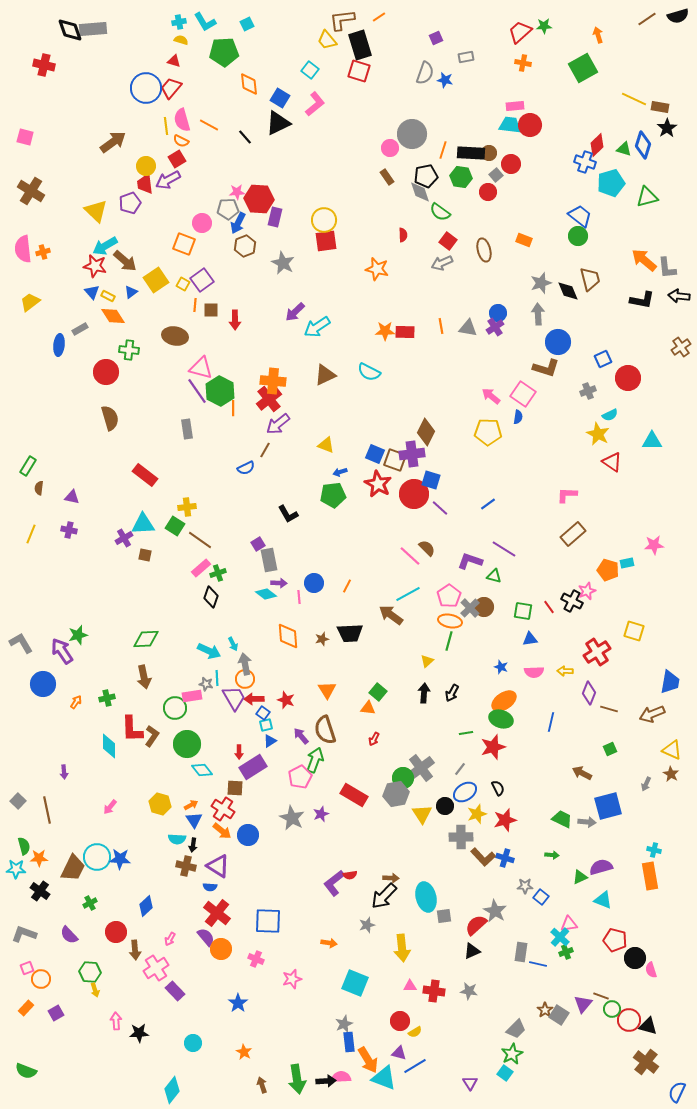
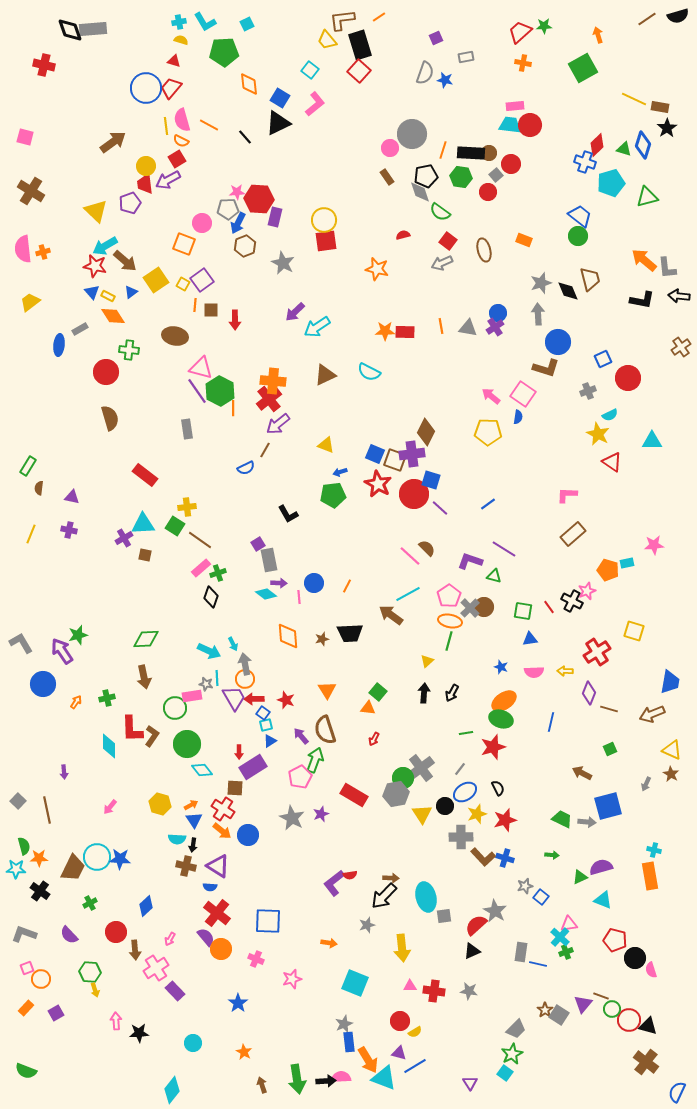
red square at (359, 71): rotated 25 degrees clockwise
red semicircle at (403, 235): rotated 104 degrees counterclockwise
gray star at (525, 886): rotated 14 degrees counterclockwise
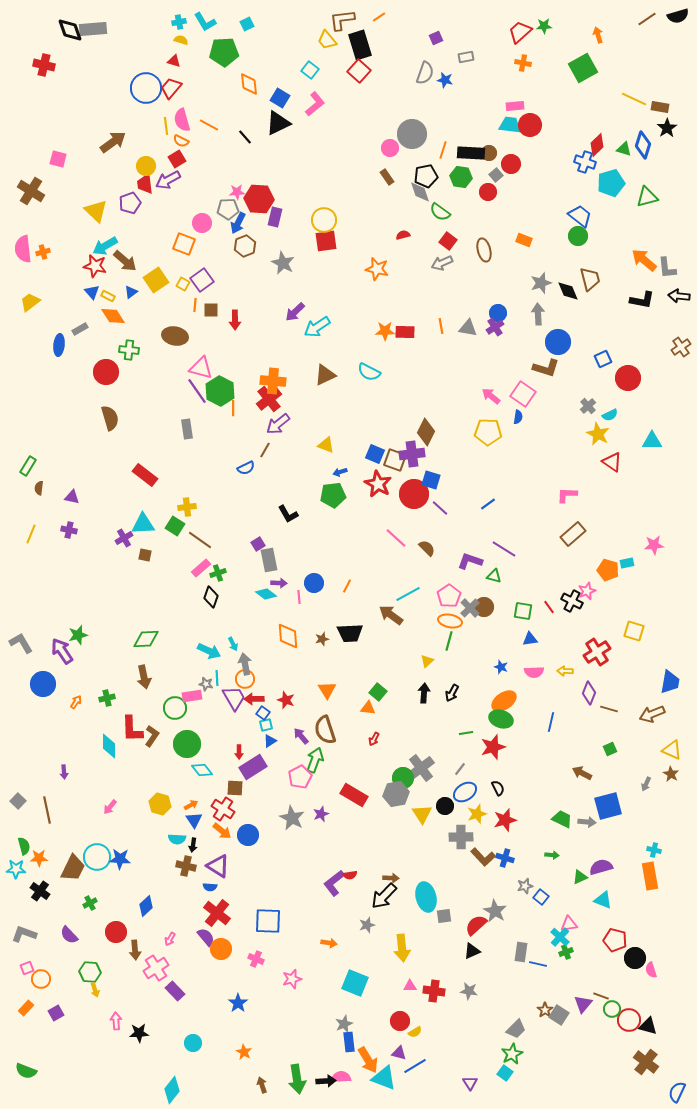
pink square at (25, 137): moved 33 px right, 22 px down
gray cross at (588, 391): moved 15 px down; rotated 21 degrees counterclockwise
pink line at (410, 556): moved 14 px left, 18 px up
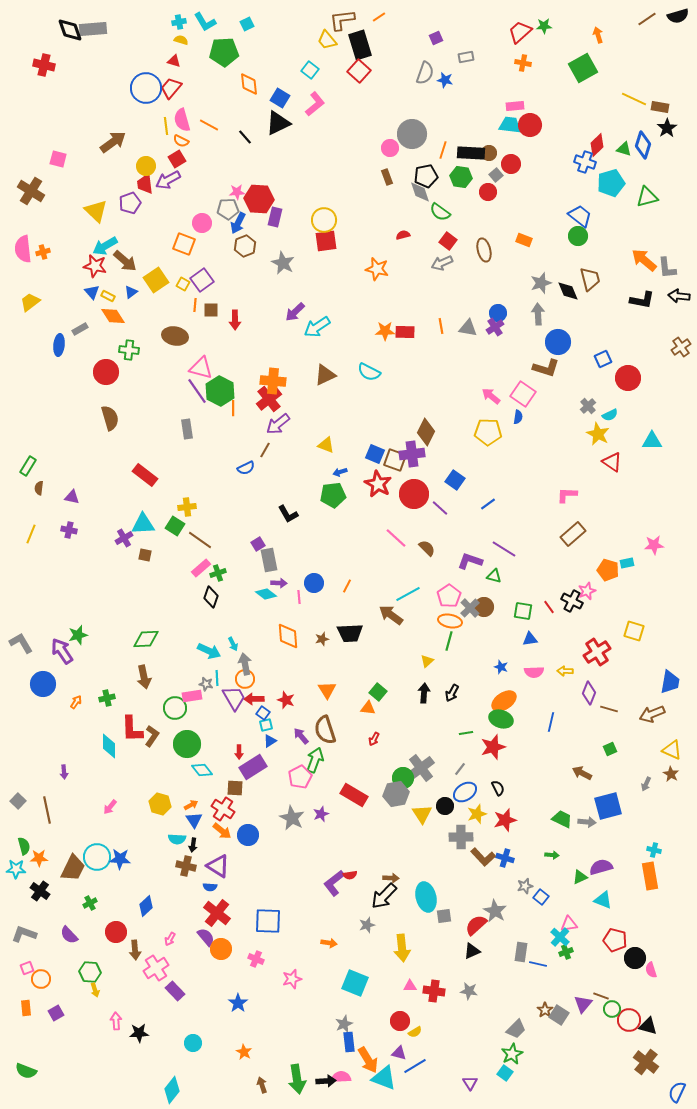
brown rectangle at (387, 177): rotated 14 degrees clockwise
blue square at (431, 480): moved 24 px right; rotated 18 degrees clockwise
orange rectangle at (26, 1008): rotated 49 degrees counterclockwise
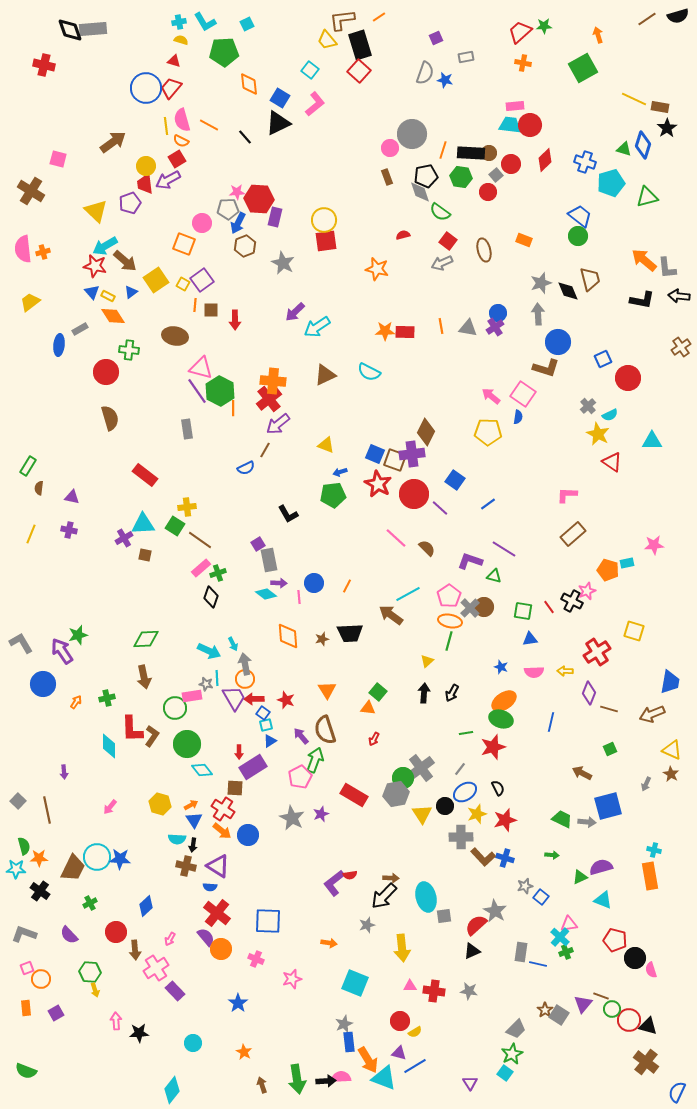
red diamond at (597, 145): moved 52 px left, 15 px down
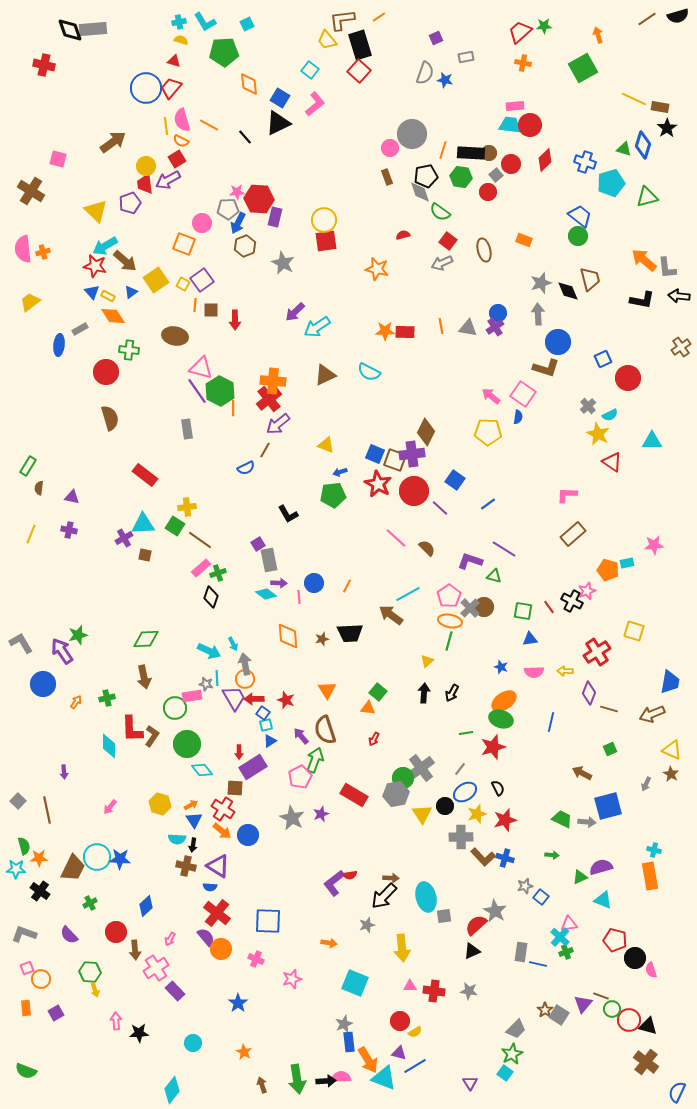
red circle at (414, 494): moved 3 px up
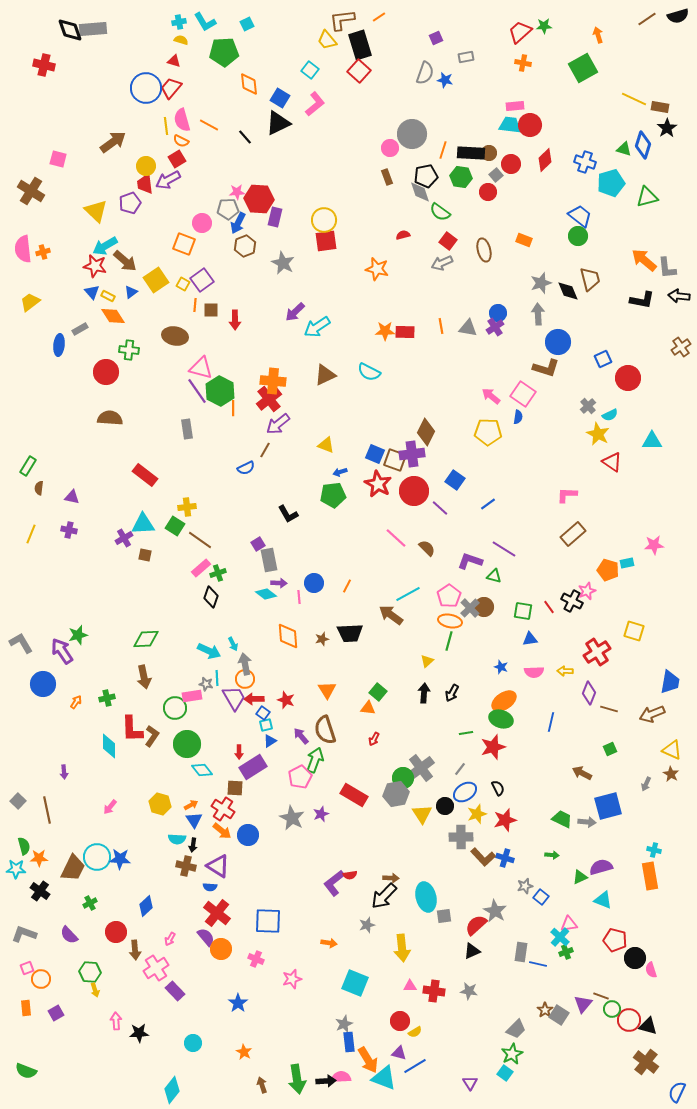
brown semicircle at (110, 418): rotated 70 degrees counterclockwise
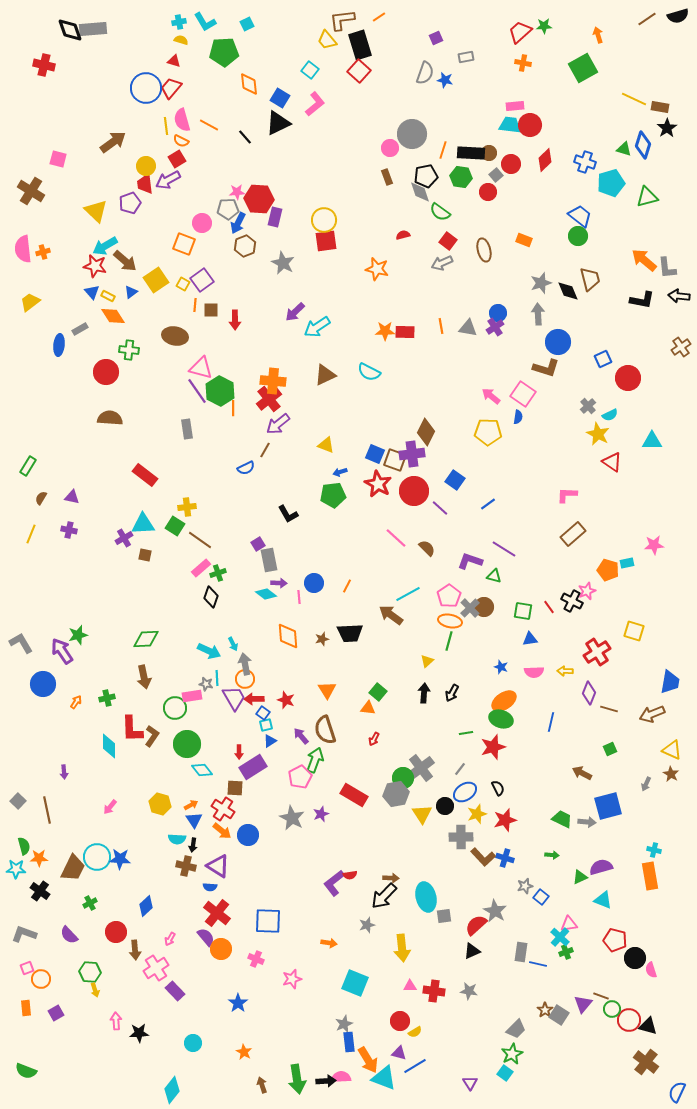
brown semicircle at (39, 488): moved 2 px right, 10 px down; rotated 24 degrees clockwise
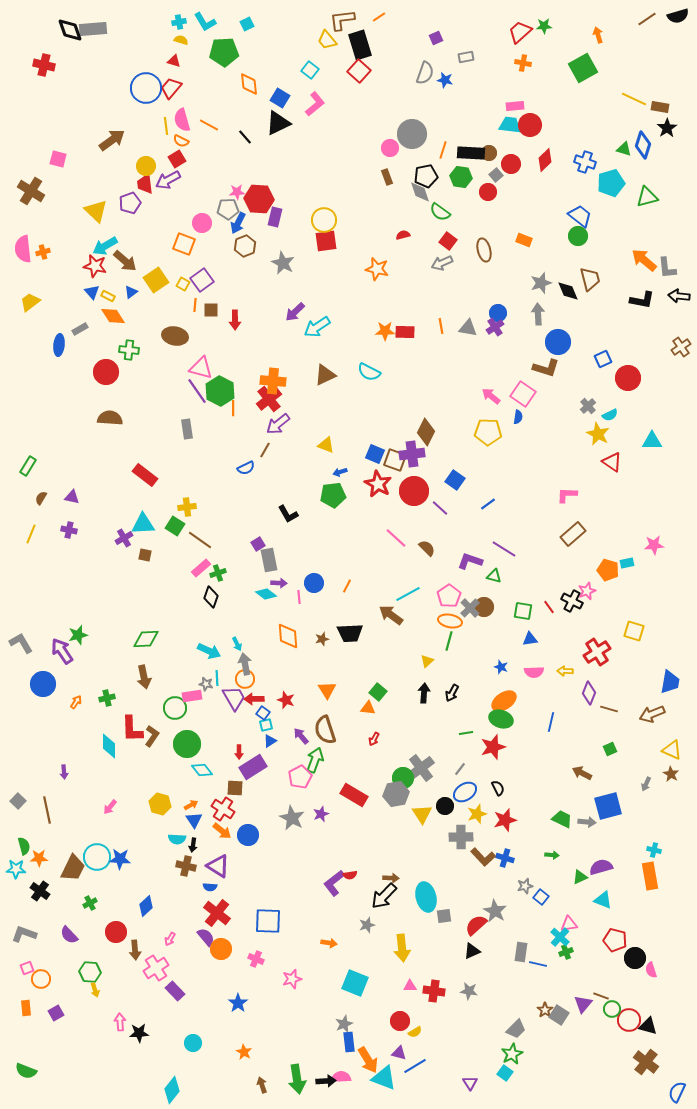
brown arrow at (113, 142): moved 1 px left, 2 px up
cyan arrow at (233, 644): moved 4 px right
pink arrow at (116, 1021): moved 4 px right, 1 px down
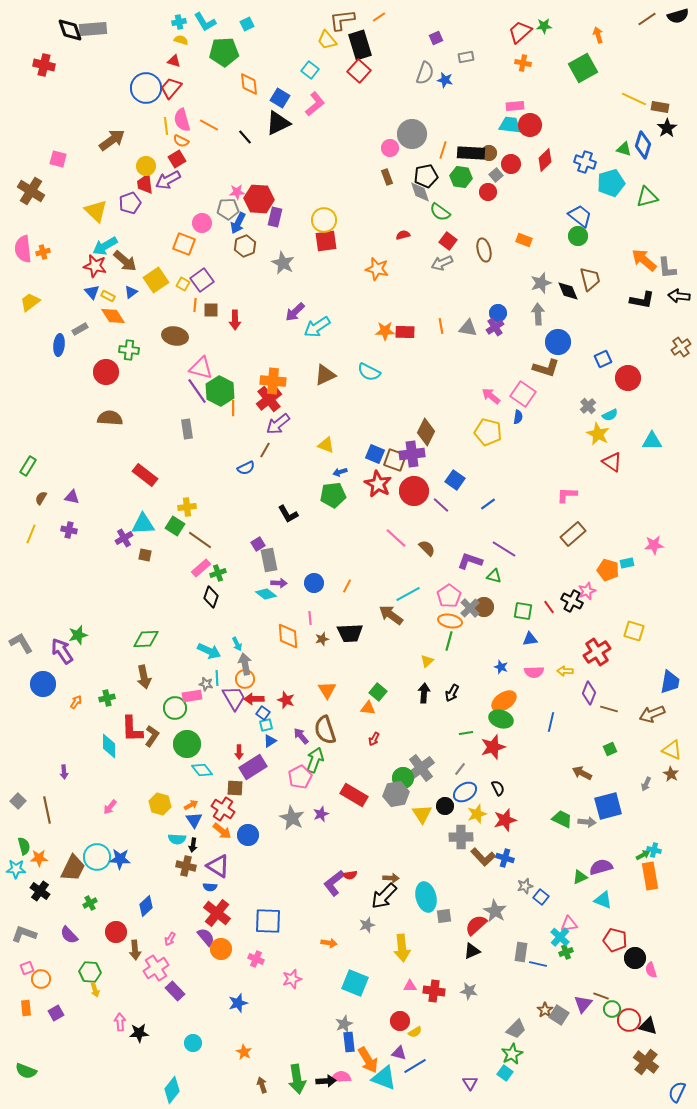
yellow pentagon at (488, 432): rotated 12 degrees clockwise
purple line at (440, 508): moved 1 px right, 3 px up
pink line at (299, 597): moved 11 px right, 21 px down
green arrow at (552, 855): moved 91 px right; rotated 32 degrees counterclockwise
blue star at (238, 1003): rotated 18 degrees clockwise
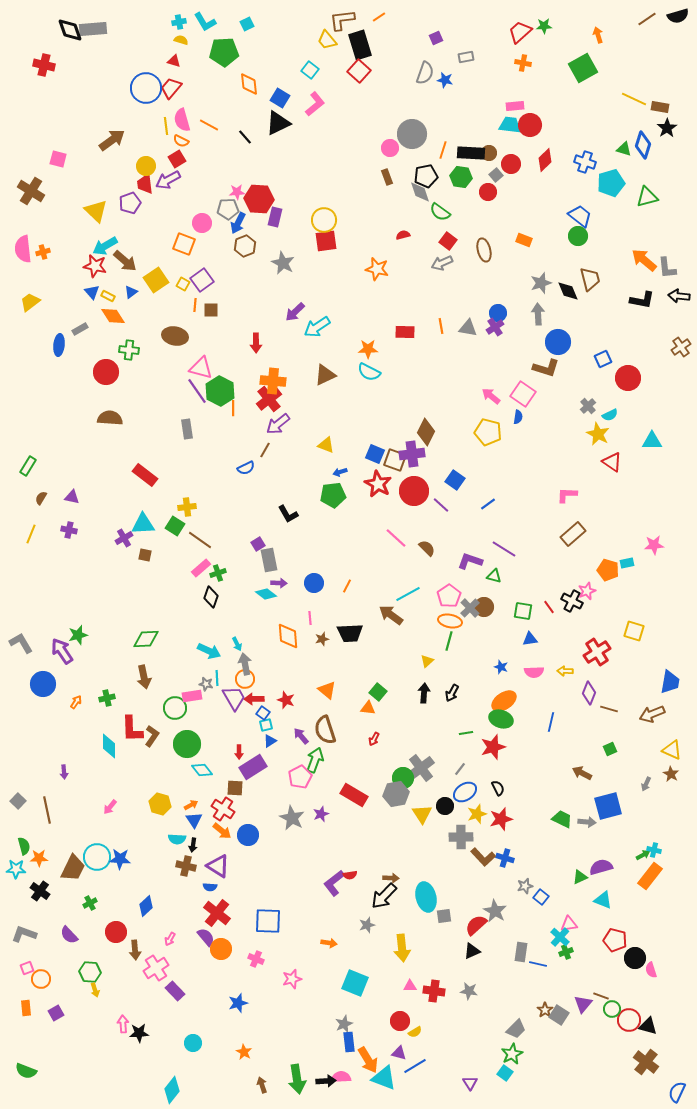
red arrow at (235, 320): moved 21 px right, 23 px down
orange star at (385, 331): moved 17 px left, 18 px down
orange triangle at (327, 690): rotated 18 degrees counterclockwise
red star at (505, 820): moved 4 px left, 1 px up
orange rectangle at (650, 876): rotated 48 degrees clockwise
pink arrow at (120, 1022): moved 3 px right, 2 px down
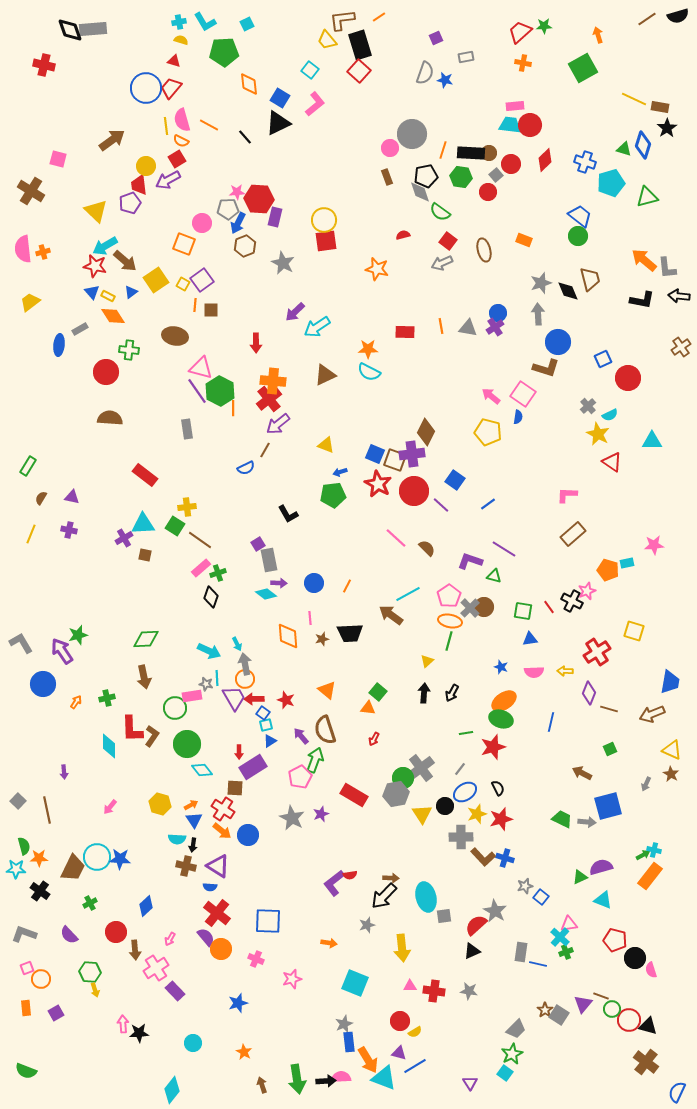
red trapezoid at (145, 184): moved 6 px left, 1 px down
